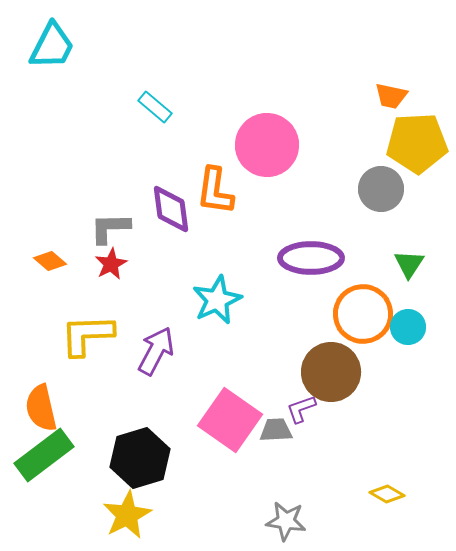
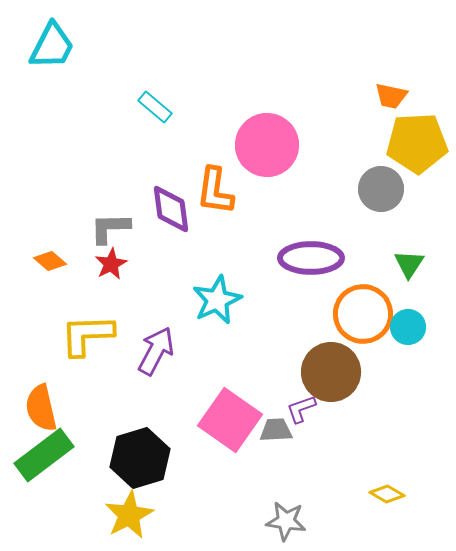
yellow star: moved 2 px right
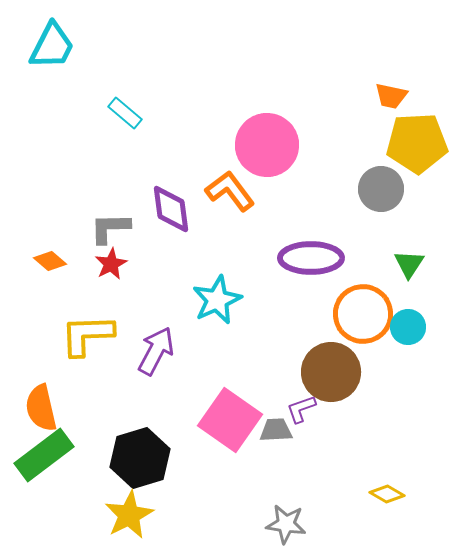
cyan rectangle: moved 30 px left, 6 px down
orange L-shape: moved 15 px right; rotated 135 degrees clockwise
gray star: moved 3 px down
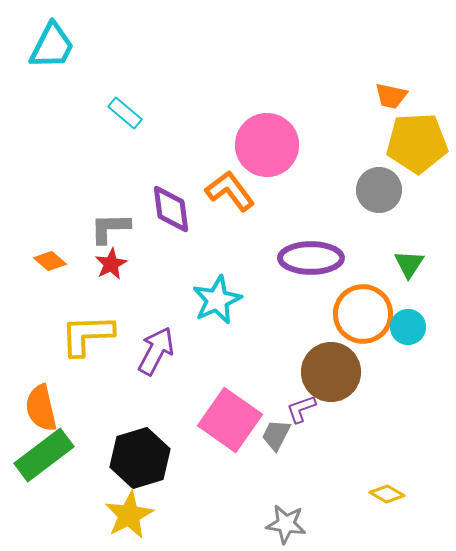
gray circle: moved 2 px left, 1 px down
gray trapezoid: moved 5 px down; rotated 60 degrees counterclockwise
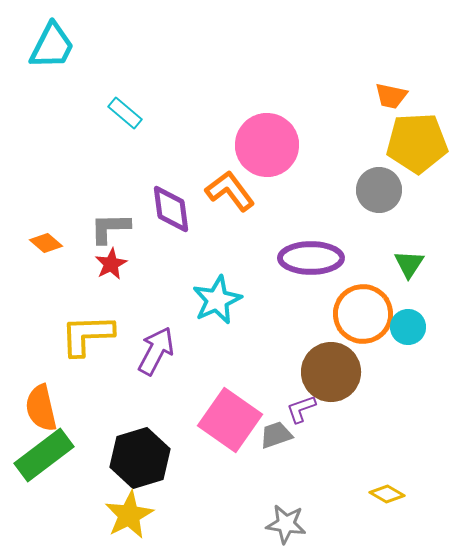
orange diamond: moved 4 px left, 18 px up
gray trapezoid: rotated 44 degrees clockwise
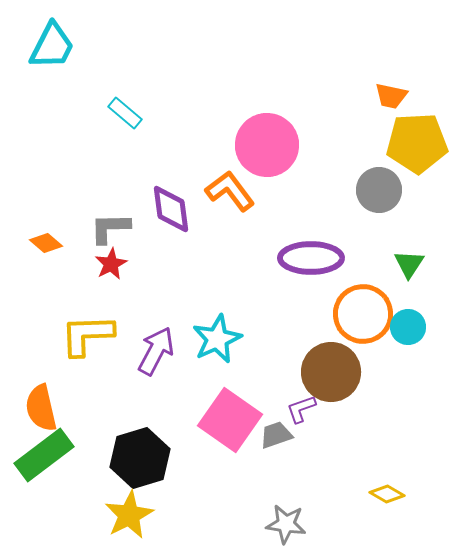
cyan star: moved 39 px down
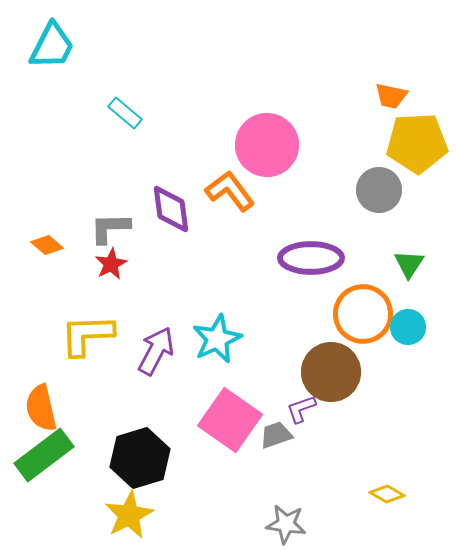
orange diamond: moved 1 px right, 2 px down
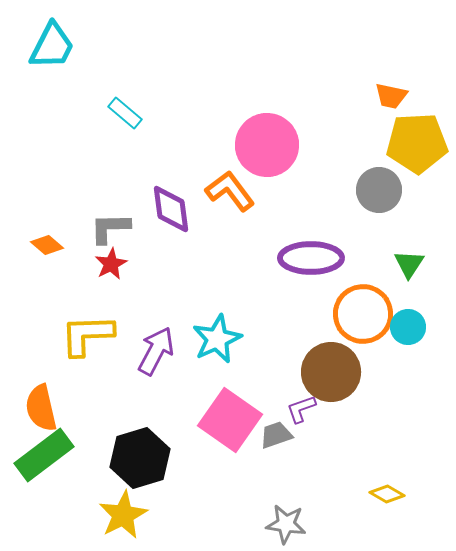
yellow star: moved 6 px left
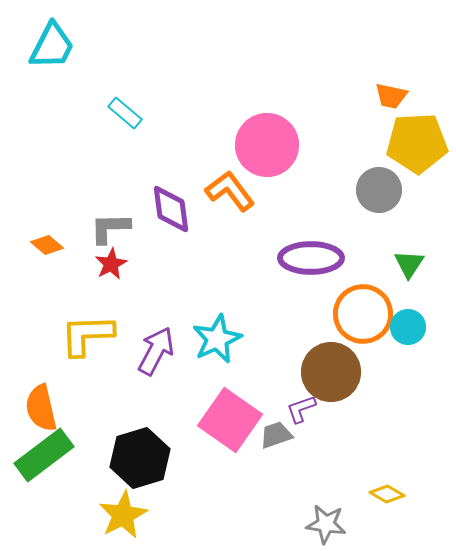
gray star: moved 40 px right
